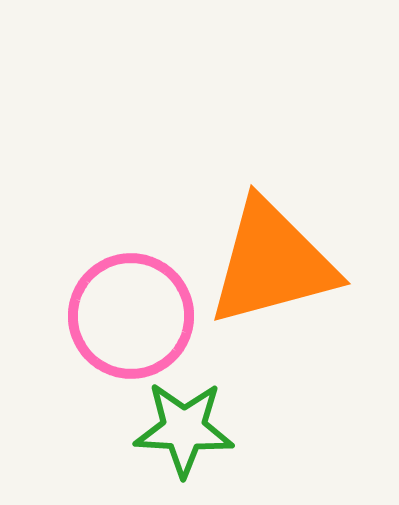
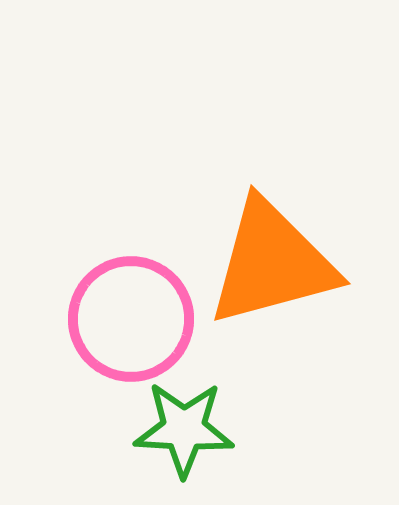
pink circle: moved 3 px down
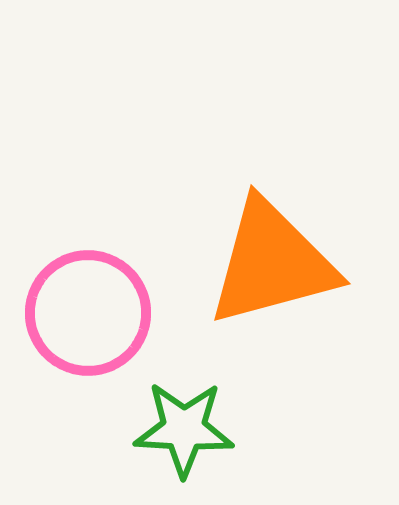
pink circle: moved 43 px left, 6 px up
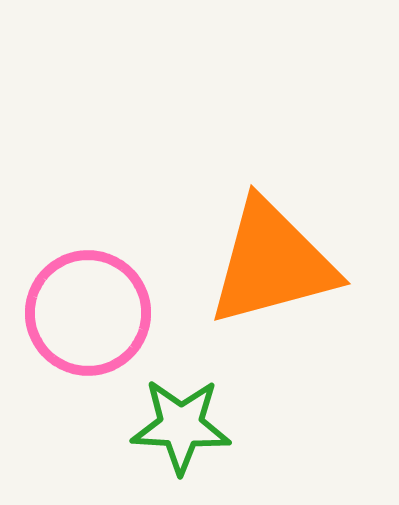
green star: moved 3 px left, 3 px up
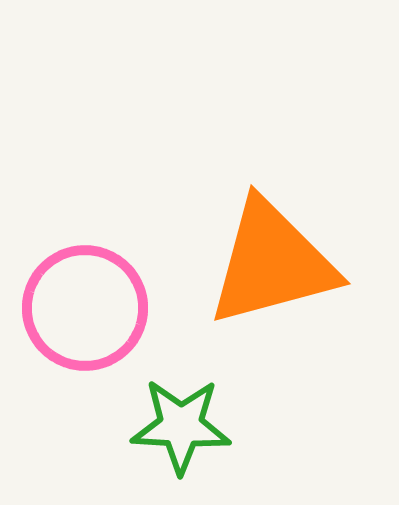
pink circle: moved 3 px left, 5 px up
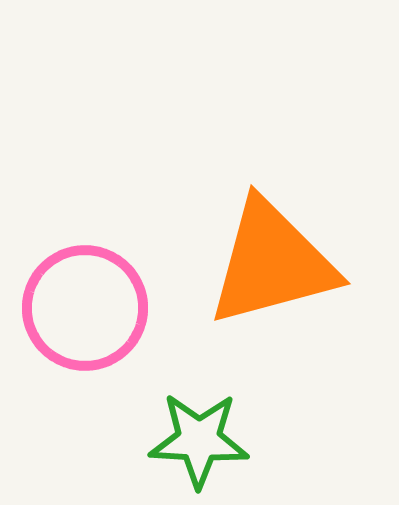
green star: moved 18 px right, 14 px down
